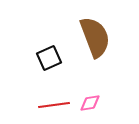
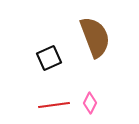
pink diamond: rotated 55 degrees counterclockwise
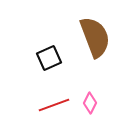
red line: rotated 12 degrees counterclockwise
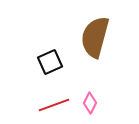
brown semicircle: rotated 144 degrees counterclockwise
black square: moved 1 px right, 4 px down
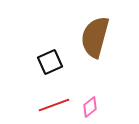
pink diamond: moved 4 px down; rotated 25 degrees clockwise
